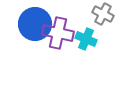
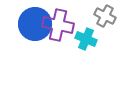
gray cross: moved 2 px right, 2 px down
purple cross: moved 8 px up
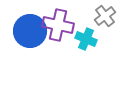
gray cross: rotated 25 degrees clockwise
blue circle: moved 5 px left, 7 px down
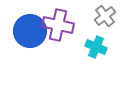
cyan cross: moved 10 px right, 8 px down
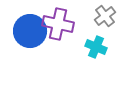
purple cross: moved 1 px up
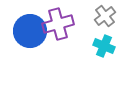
purple cross: rotated 28 degrees counterclockwise
cyan cross: moved 8 px right, 1 px up
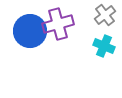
gray cross: moved 1 px up
